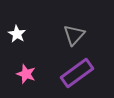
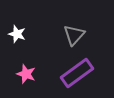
white star: rotated 12 degrees counterclockwise
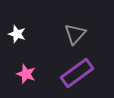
gray triangle: moved 1 px right, 1 px up
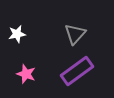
white star: rotated 30 degrees counterclockwise
purple rectangle: moved 2 px up
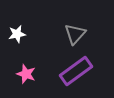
purple rectangle: moved 1 px left
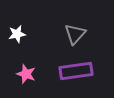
purple rectangle: rotated 28 degrees clockwise
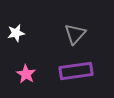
white star: moved 1 px left, 1 px up
pink star: rotated 12 degrees clockwise
